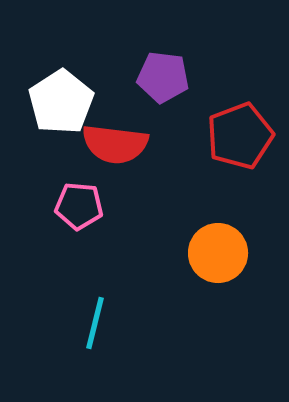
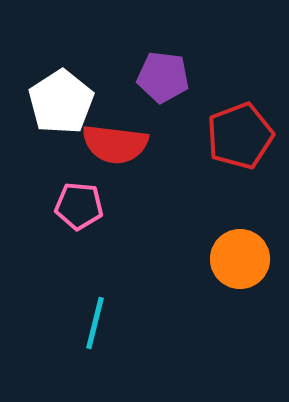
orange circle: moved 22 px right, 6 px down
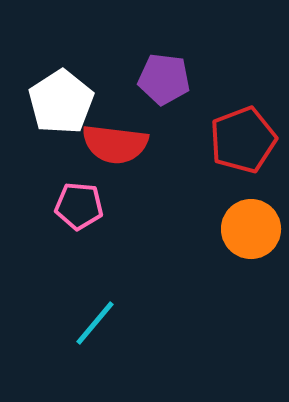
purple pentagon: moved 1 px right, 2 px down
red pentagon: moved 3 px right, 4 px down
orange circle: moved 11 px right, 30 px up
cyan line: rotated 26 degrees clockwise
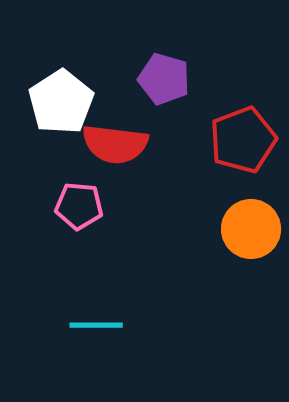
purple pentagon: rotated 9 degrees clockwise
cyan line: moved 1 px right, 2 px down; rotated 50 degrees clockwise
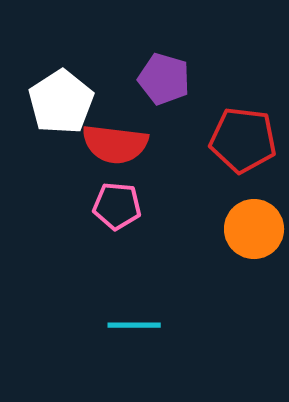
red pentagon: rotated 28 degrees clockwise
pink pentagon: moved 38 px right
orange circle: moved 3 px right
cyan line: moved 38 px right
